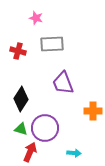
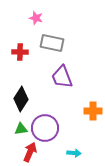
gray rectangle: moved 1 px up; rotated 15 degrees clockwise
red cross: moved 2 px right, 1 px down; rotated 14 degrees counterclockwise
purple trapezoid: moved 1 px left, 6 px up
green triangle: rotated 24 degrees counterclockwise
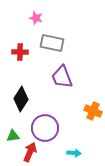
orange cross: rotated 24 degrees clockwise
green triangle: moved 8 px left, 7 px down
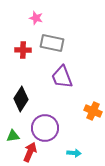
red cross: moved 3 px right, 2 px up
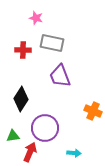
purple trapezoid: moved 2 px left, 1 px up
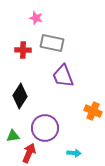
purple trapezoid: moved 3 px right
black diamond: moved 1 px left, 3 px up
red arrow: moved 1 px left, 1 px down
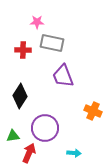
pink star: moved 1 px right, 4 px down; rotated 16 degrees counterclockwise
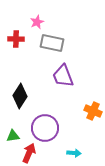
pink star: rotated 24 degrees counterclockwise
red cross: moved 7 px left, 11 px up
